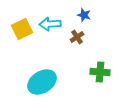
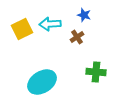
green cross: moved 4 px left
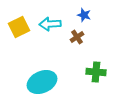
yellow square: moved 3 px left, 2 px up
cyan ellipse: rotated 8 degrees clockwise
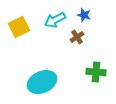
cyan arrow: moved 5 px right, 4 px up; rotated 25 degrees counterclockwise
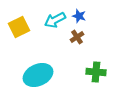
blue star: moved 5 px left, 1 px down
cyan ellipse: moved 4 px left, 7 px up
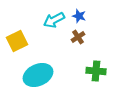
cyan arrow: moved 1 px left
yellow square: moved 2 px left, 14 px down
brown cross: moved 1 px right
green cross: moved 1 px up
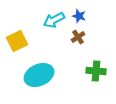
cyan ellipse: moved 1 px right
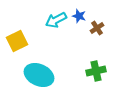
cyan arrow: moved 2 px right
brown cross: moved 19 px right, 9 px up
green cross: rotated 18 degrees counterclockwise
cyan ellipse: rotated 48 degrees clockwise
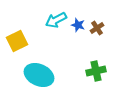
blue star: moved 1 px left, 9 px down
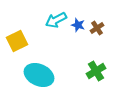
green cross: rotated 18 degrees counterclockwise
